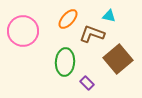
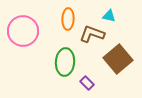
orange ellipse: rotated 40 degrees counterclockwise
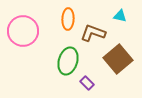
cyan triangle: moved 11 px right
brown L-shape: moved 1 px right, 1 px up
green ellipse: moved 3 px right, 1 px up; rotated 12 degrees clockwise
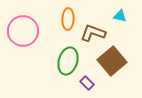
brown square: moved 6 px left, 2 px down
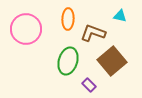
pink circle: moved 3 px right, 2 px up
purple rectangle: moved 2 px right, 2 px down
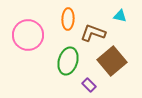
pink circle: moved 2 px right, 6 px down
